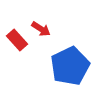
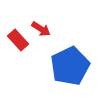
red rectangle: moved 1 px right
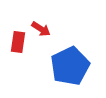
red rectangle: moved 2 px down; rotated 50 degrees clockwise
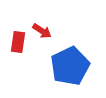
red arrow: moved 1 px right, 2 px down
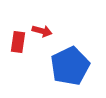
red arrow: rotated 18 degrees counterclockwise
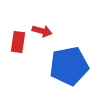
blue pentagon: moved 1 px left; rotated 15 degrees clockwise
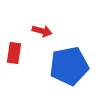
red rectangle: moved 4 px left, 11 px down
